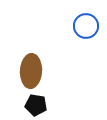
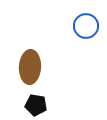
brown ellipse: moved 1 px left, 4 px up
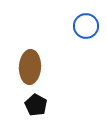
black pentagon: rotated 20 degrees clockwise
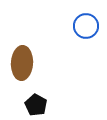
brown ellipse: moved 8 px left, 4 px up
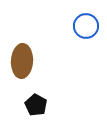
brown ellipse: moved 2 px up
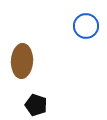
black pentagon: rotated 10 degrees counterclockwise
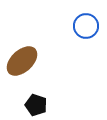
brown ellipse: rotated 44 degrees clockwise
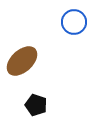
blue circle: moved 12 px left, 4 px up
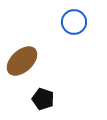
black pentagon: moved 7 px right, 6 px up
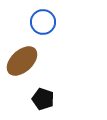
blue circle: moved 31 px left
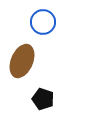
brown ellipse: rotated 24 degrees counterclockwise
